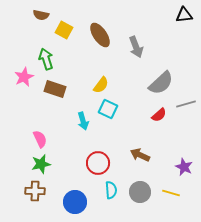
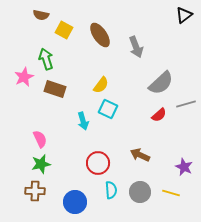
black triangle: rotated 30 degrees counterclockwise
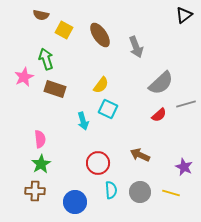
pink semicircle: rotated 18 degrees clockwise
green star: rotated 18 degrees counterclockwise
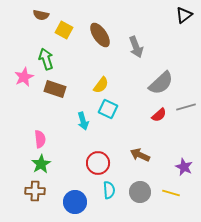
gray line: moved 3 px down
cyan semicircle: moved 2 px left
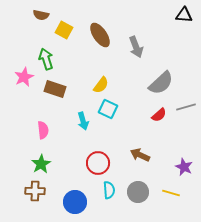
black triangle: rotated 42 degrees clockwise
pink semicircle: moved 3 px right, 9 px up
gray circle: moved 2 px left
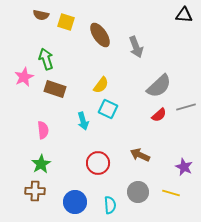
yellow square: moved 2 px right, 8 px up; rotated 12 degrees counterclockwise
gray semicircle: moved 2 px left, 3 px down
cyan semicircle: moved 1 px right, 15 px down
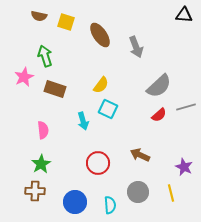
brown semicircle: moved 2 px left, 1 px down
green arrow: moved 1 px left, 3 px up
yellow line: rotated 60 degrees clockwise
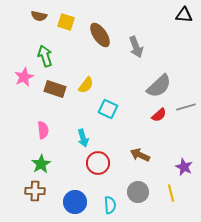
yellow semicircle: moved 15 px left
cyan arrow: moved 17 px down
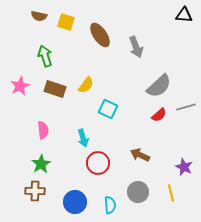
pink star: moved 4 px left, 9 px down
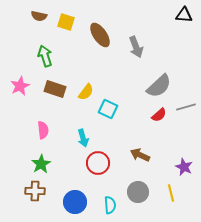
yellow semicircle: moved 7 px down
